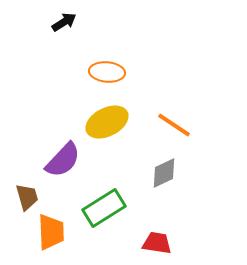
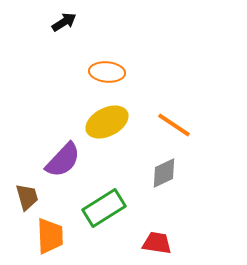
orange trapezoid: moved 1 px left, 4 px down
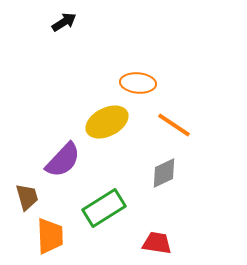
orange ellipse: moved 31 px right, 11 px down
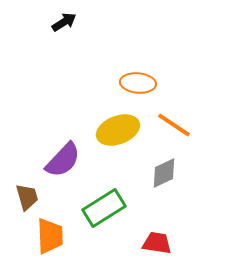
yellow ellipse: moved 11 px right, 8 px down; rotated 6 degrees clockwise
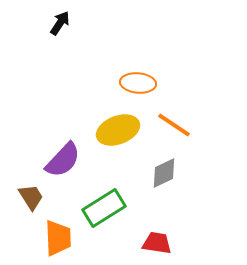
black arrow: moved 4 px left, 1 px down; rotated 25 degrees counterclockwise
brown trapezoid: moved 4 px right; rotated 16 degrees counterclockwise
orange trapezoid: moved 8 px right, 2 px down
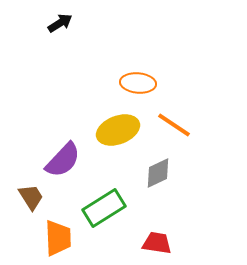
black arrow: rotated 25 degrees clockwise
gray diamond: moved 6 px left
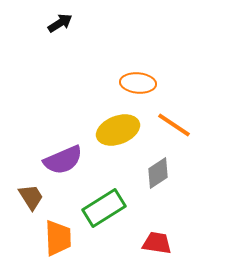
purple semicircle: rotated 24 degrees clockwise
gray diamond: rotated 8 degrees counterclockwise
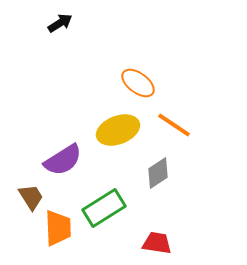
orange ellipse: rotated 32 degrees clockwise
purple semicircle: rotated 9 degrees counterclockwise
orange trapezoid: moved 10 px up
